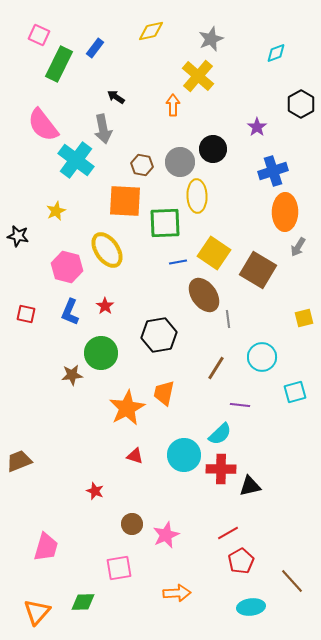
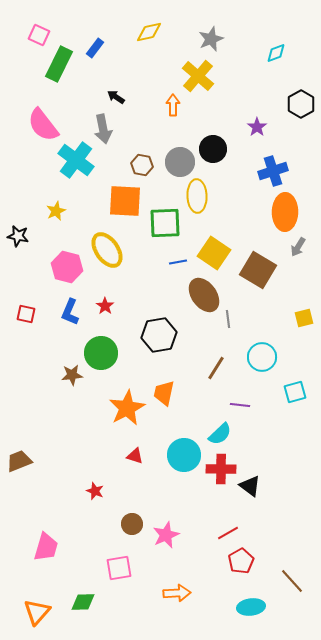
yellow diamond at (151, 31): moved 2 px left, 1 px down
black triangle at (250, 486): rotated 50 degrees clockwise
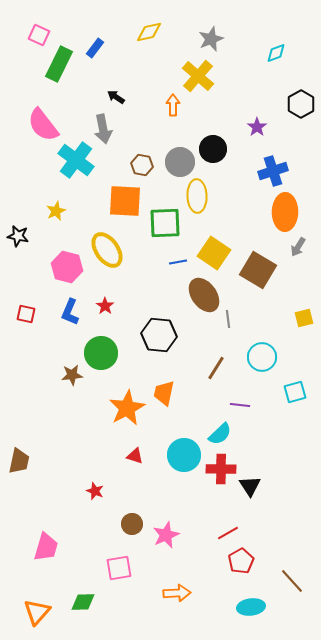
black hexagon at (159, 335): rotated 16 degrees clockwise
brown trapezoid at (19, 461): rotated 124 degrees clockwise
black triangle at (250, 486): rotated 20 degrees clockwise
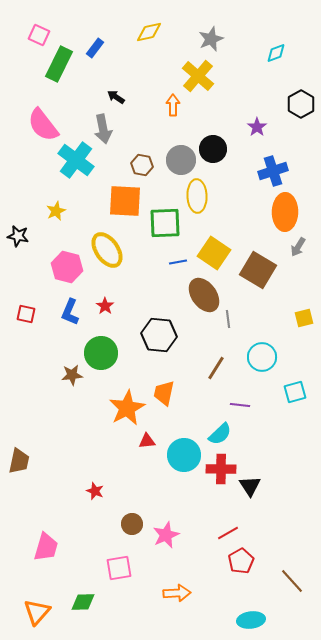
gray circle at (180, 162): moved 1 px right, 2 px up
red triangle at (135, 456): moved 12 px right, 15 px up; rotated 24 degrees counterclockwise
cyan ellipse at (251, 607): moved 13 px down
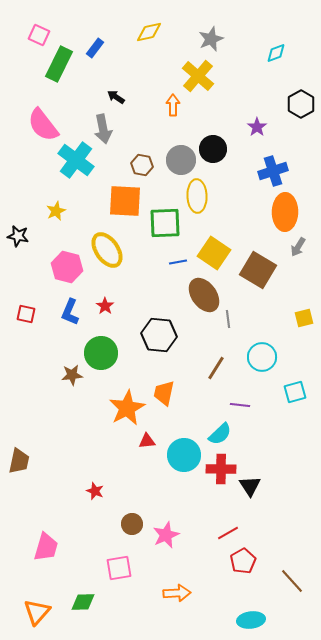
red pentagon at (241, 561): moved 2 px right
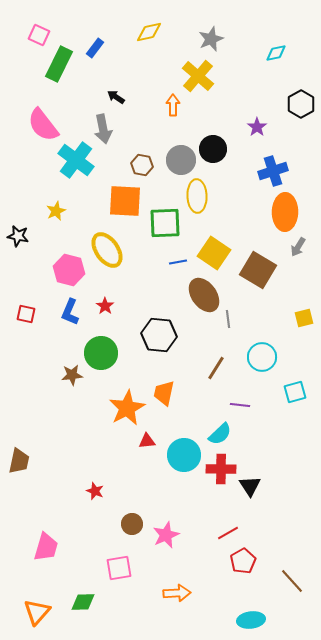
cyan diamond at (276, 53): rotated 10 degrees clockwise
pink hexagon at (67, 267): moved 2 px right, 3 px down
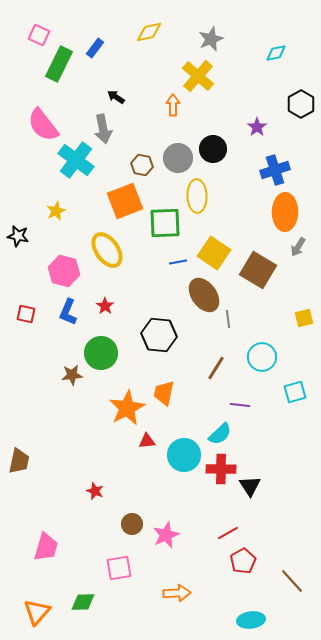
gray circle at (181, 160): moved 3 px left, 2 px up
blue cross at (273, 171): moved 2 px right, 1 px up
orange square at (125, 201): rotated 24 degrees counterclockwise
pink hexagon at (69, 270): moved 5 px left, 1 px down
blue L-shape at (70, 312): moved 2 px left
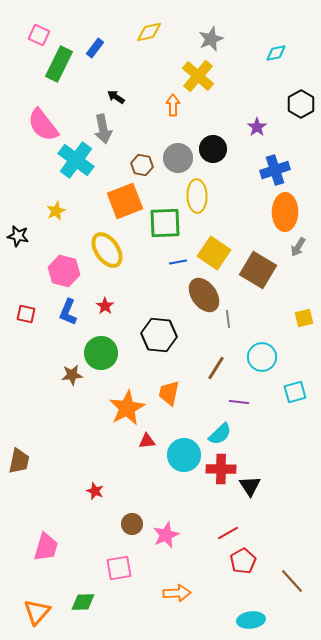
orange trapezoid at (164, 393): moved 5 px right
purple line at (240, 405): moved 1 px left, 3 px up
